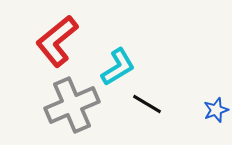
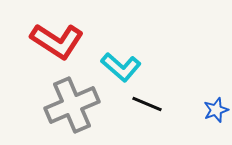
red L-shape: rotated 108 degrees counterclockwise
cyan L-shape: moved 3 px right; rotated 72 degrees clockwise
black line: rotated 8 degrees counterclockwise
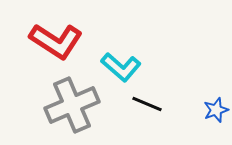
red L-shape: moved 1 px left
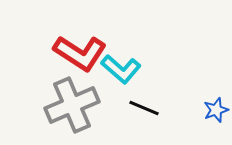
red L-shape: moved 24 px right, 12 px down
cyan L-shape: moved 2 px down
black line: moved 3 px left, 4 px down
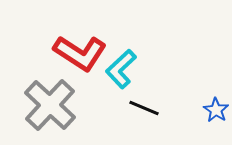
cyan L-shape: rotated 96 degrees clockwise
gray cross: moved 22 px left; rotated 24 degrees counterclockwise
blue star: rotated 20 degrees counterclockwise
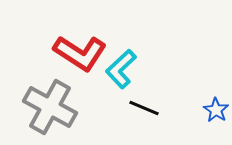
gray cross: moved 2 px down; rotated 14 degrees counterclockwise
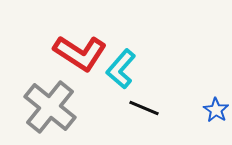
cyan L-shape: rotated 6 degrees counterclockwise
gray cross: rotated 10 degrees clockwise
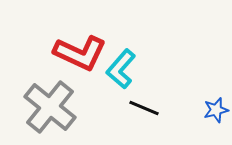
red L-shape: rotated 8 degrees counterclockwise
blue star: rotated 25 degrees clockwise
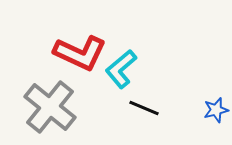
cyan L-shape: rotated 9 degrees clockwise
